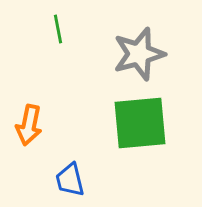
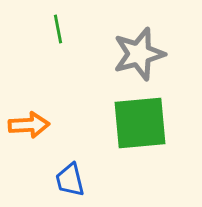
orange arrow: rotated 105 degrees counterclockwise
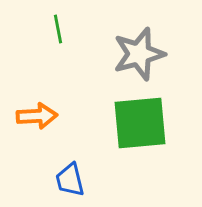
orange arrow: moved 8 px right, 9 px up
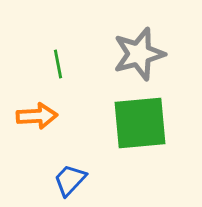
green line: moved 35 px down
blue trapezoid: rotated 57 degrees clockwise
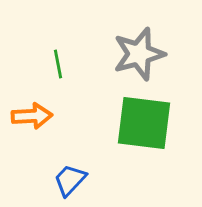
orange arrow: moved 5 px left
green square: moved 4 px right; rotated 12 degrees clockwise
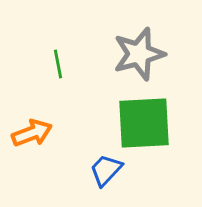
orange arrow: moved 17 px down; rotated 18 degrees counterclockwise
green square: rotated 10 degrees counterclockwise
blue trapezoid: moved 36 px right, 10 px up
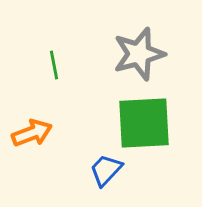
green line: moved 4 px left, 1 px down
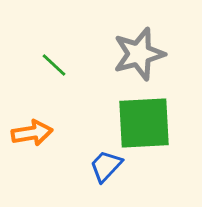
green line: rotated 36 degrees counterclockwise
orange arrow: rotated 12 degrees clockwise
blue trapezoid: moved 4 px up
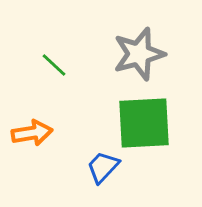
blue trapezoid: moved 3 px left, 1 px down
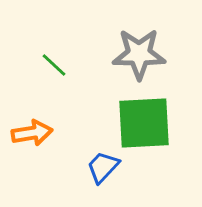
gray star: rotated 16 degrees clockwise
